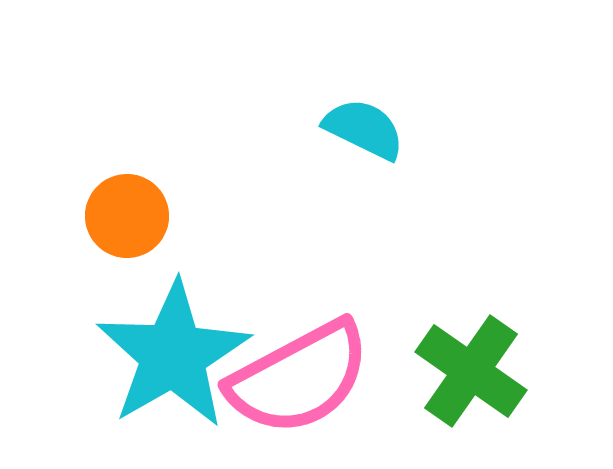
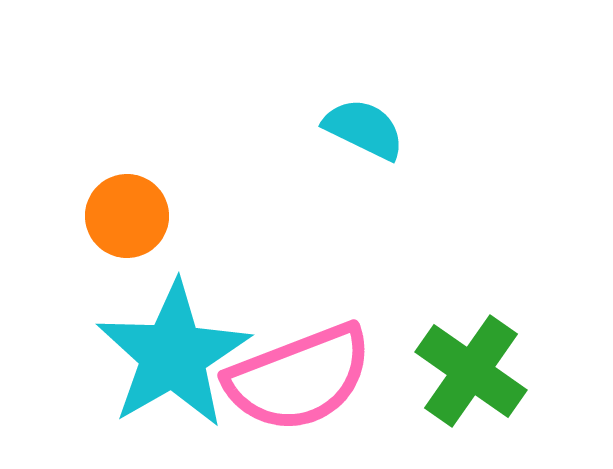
pink semicircle: rotated 7 degrees clockwise
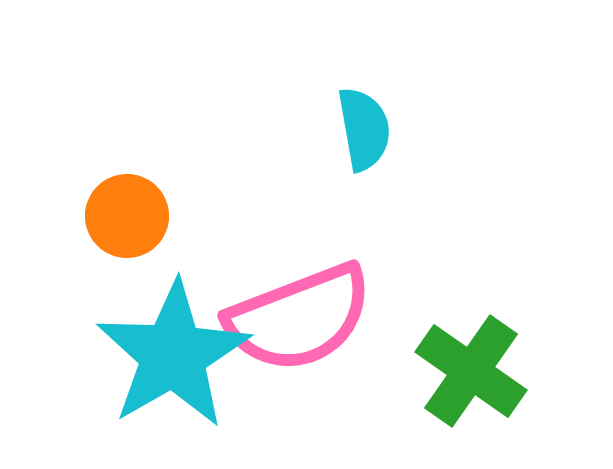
cyan semicircle: rotated 54 degrees clockwise
pink semicircle: moved 60 px up
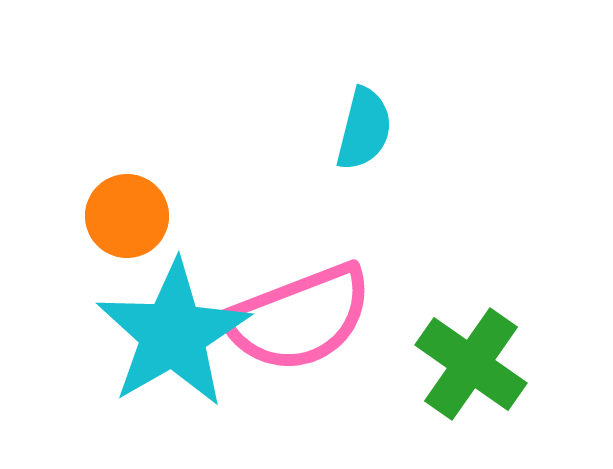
cyan semicircle: rotated 24 degrees clockwise
cyan star: moved 21 px up
green cross: moved 7 px up
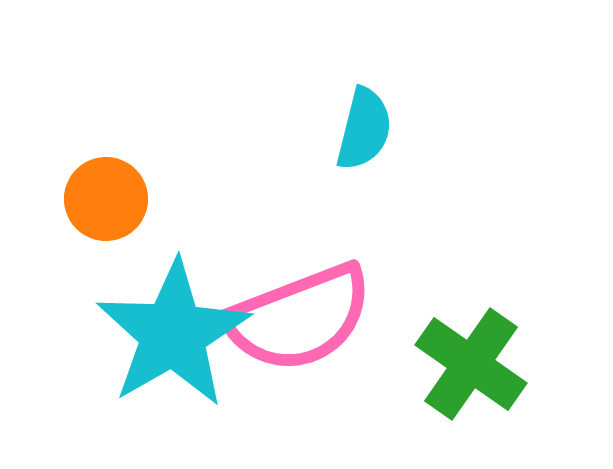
orange circle: moved 21 px left, 17 px up
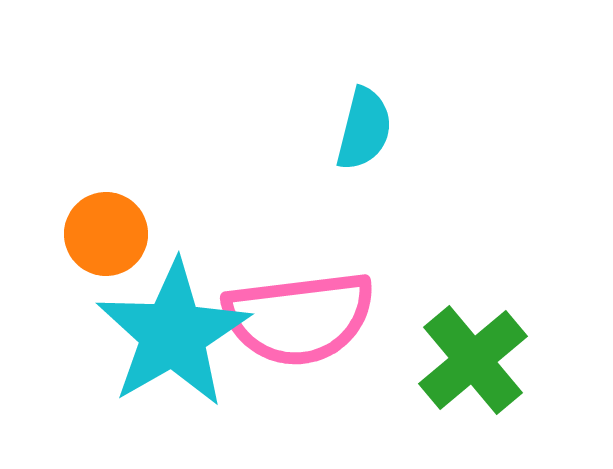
orange circle: moved 35 px down
pink semicircle: rotated 14 degrees clockwise
green cross: moved 2 px right, 4 px up; rotated 15 degrees clockwise
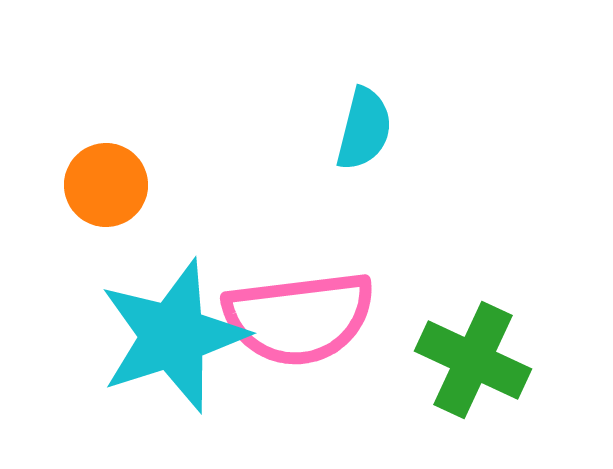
orange circle: moved 49 px up
cyan star: moved 2 px down; rotated 12 degrees clockwise
green cross: rotated 25 degrees counterclockwise
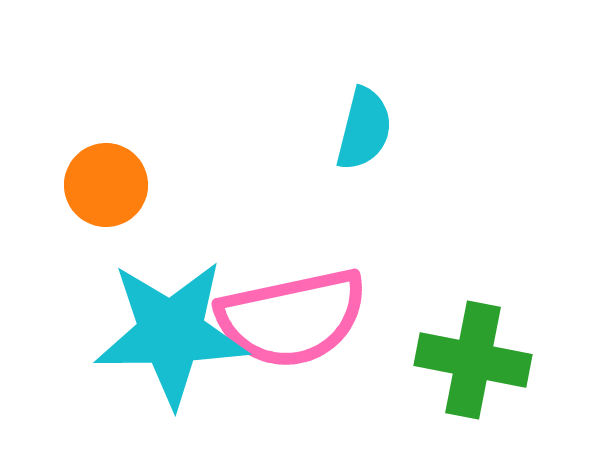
pink semicircle: moved 7 px left; rotated 5 degrees counterclockwise
cyan star: moved 2 px left, 3 px up; rotated 17 degrees clockwise
green cross: rotated 14 degrees counterclockwise
